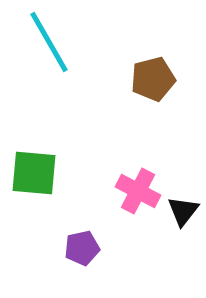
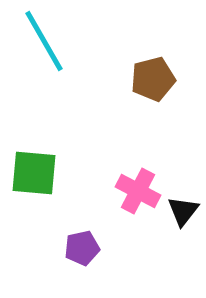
cyan line: moved 5 px left, 1 px up
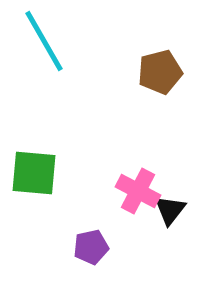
brown pentagon: moved 7 px right, 7 px up
black triangle: moved 13 px left, 1 px up
purple pentagon: moved 9 px right, 1 px up
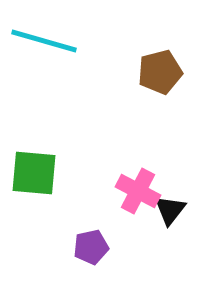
cyan line: rotated 44 degrees counterclockwise
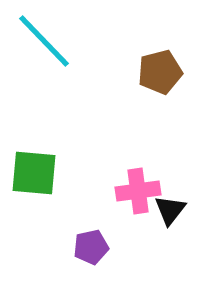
cyan line: rotated 30 degrees clockwise
pink cross: rotated 36 degrees counterclockwise
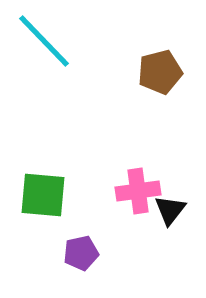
green square: moved 9 px right, 22 px down
purple pentagon: moved 10 px left, 6 px down
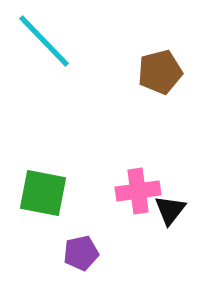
green square: moved 2 px up; rotated 6 degrees clockwise
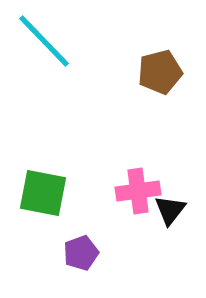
purple pentagon: rotated 8 degrees counterclockwise
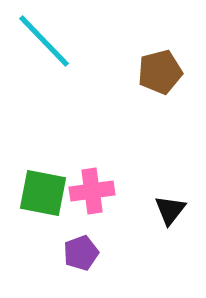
pink cross: moved 46 px left
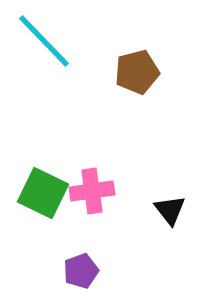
brown pentagon: moved 23 px left
green square: rotated 15 degrees clockwise
black triangle: rotated 16 degrees counterclockwise
purple pentagon: moved 18 px down
